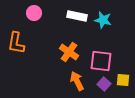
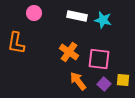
pink square: moved 2 px left, 2 px up
orange arrow: moved 1 px right; rotated 12 degrees counterclockwise
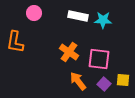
white rectangle: moved 1 px right
cyan star: rotated 12 degrees counterclockwise
orange L-shape: moved 1 px left, 1 px up
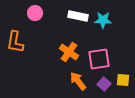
pink circle: moved 1 px right
pink square: rotated 15 degrees counterclockwise
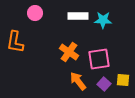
white rectangle: rotated 12 degrees counterclockwise
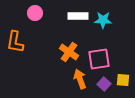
orange arrow: moved 2 px right, 2 px up; rotated 18 degrees clockwise
